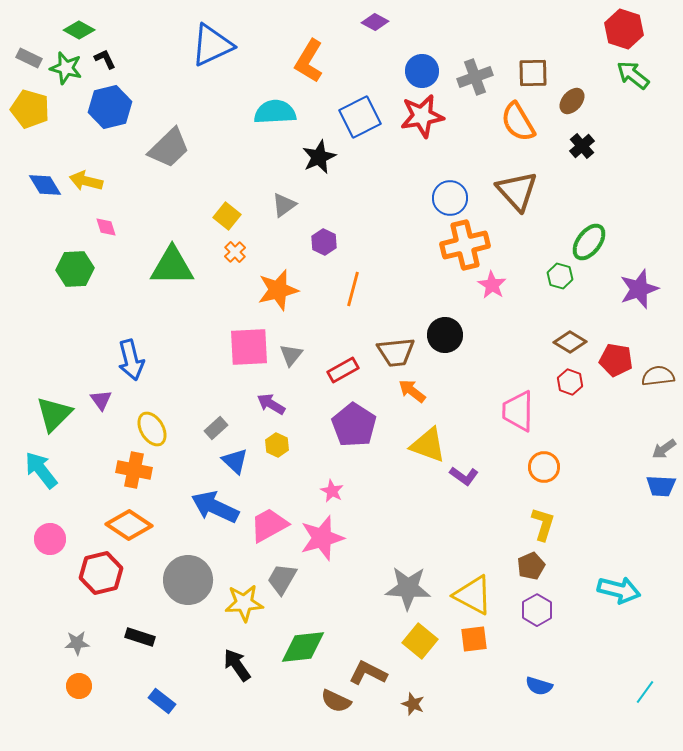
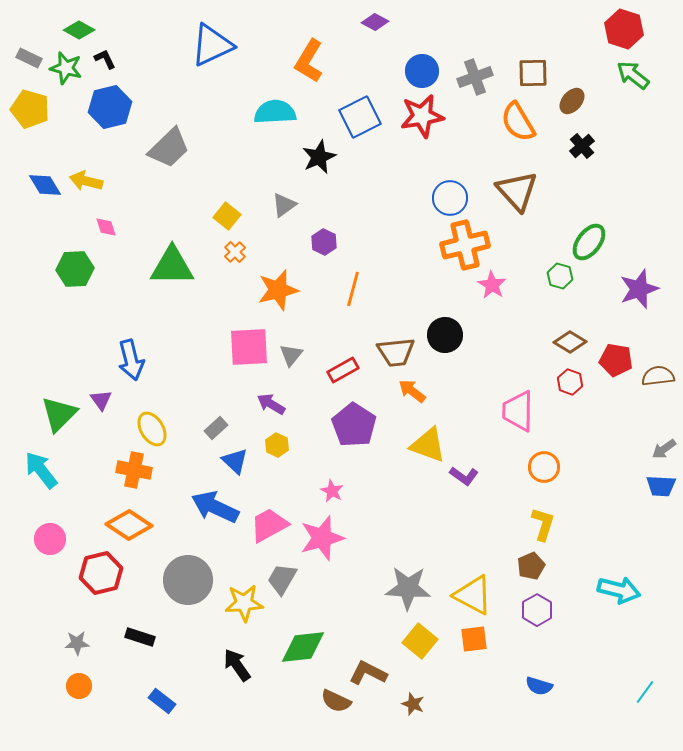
green triangle at (54, 414): moved 5 px right
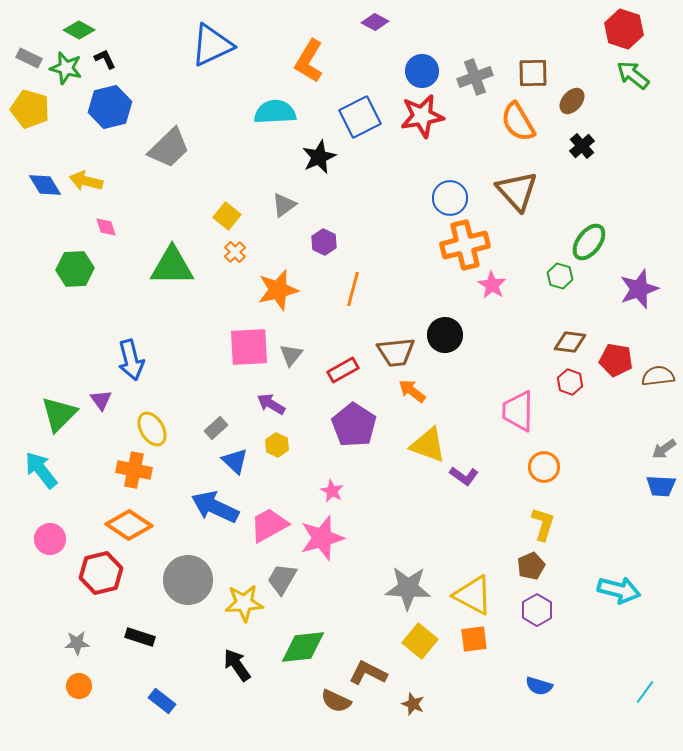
brown diamond at (570, 342): rotated 24 degrees counterclockwise
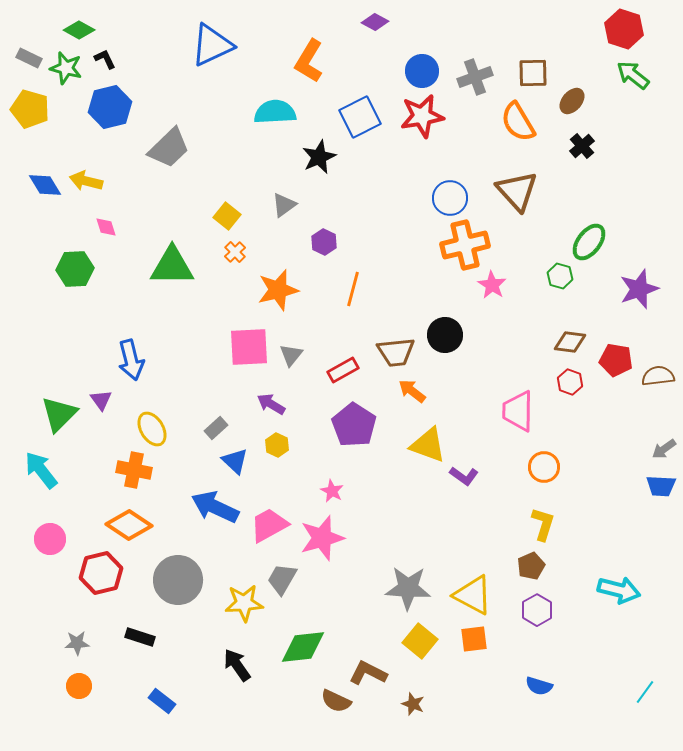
gray circle at (188, 580): moved 10 px left
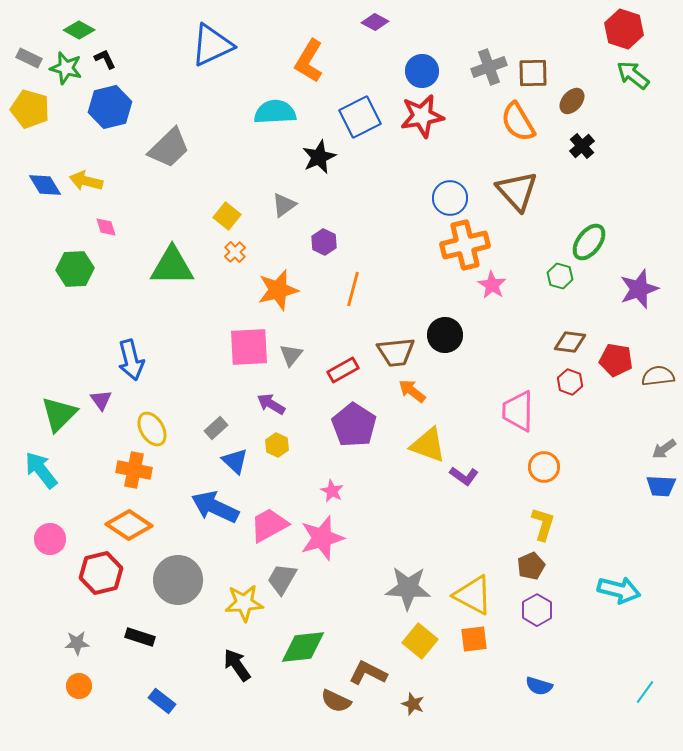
gray cross at (475, 77): moved 14 px right, 10 px up
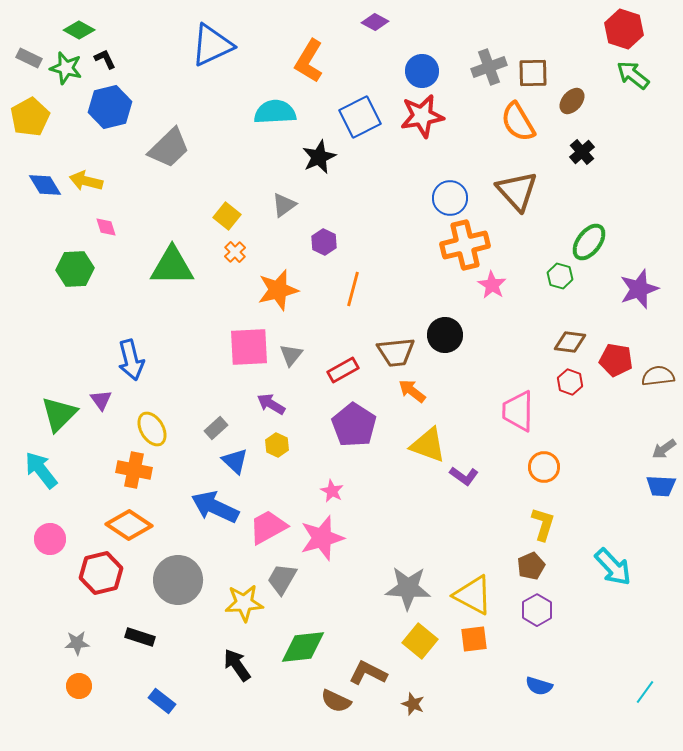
yellow pentagon at (30, 109): moved 8 px down; rotated 27 degrees clockwise
black cross at (582, 146): moved 6 px down
pink trapezoid at (269, 525): moved 1 px left, 2 px down
cyan arrow at (619, 590): moved 6 px left, 23 px up; rotated 33 degrees clockwise
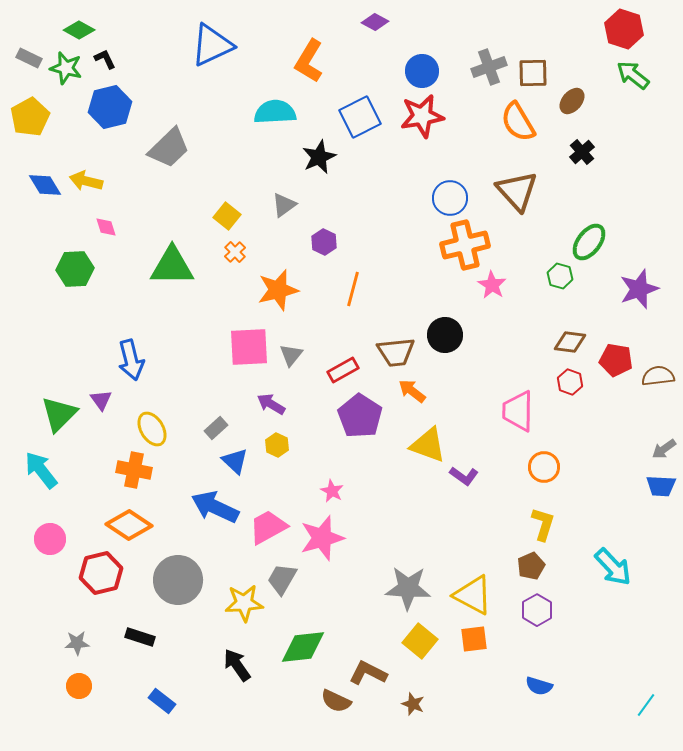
purple pentagon at (354, 425): moved 6 px right, 9 px up
cyan line at (645, 692): moved 1 px right, 13 px down
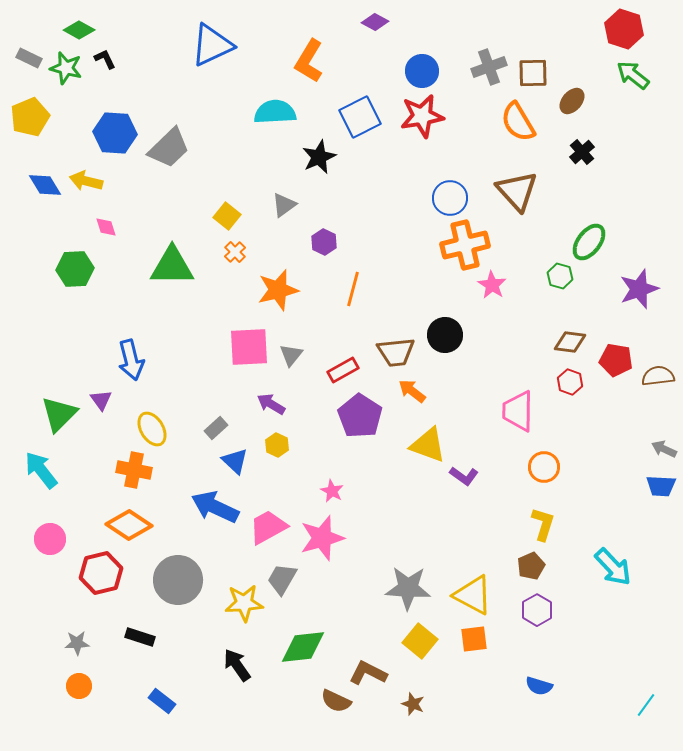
blue hexagon at (110, 107): moved 5 px right, 26 px down; rotated 18 degrees clockwise
yellow pentagon at (30, 117): rotated 6 degrees clockwise
gray arrow at (664, 449): rotated 60 degrees clockwise
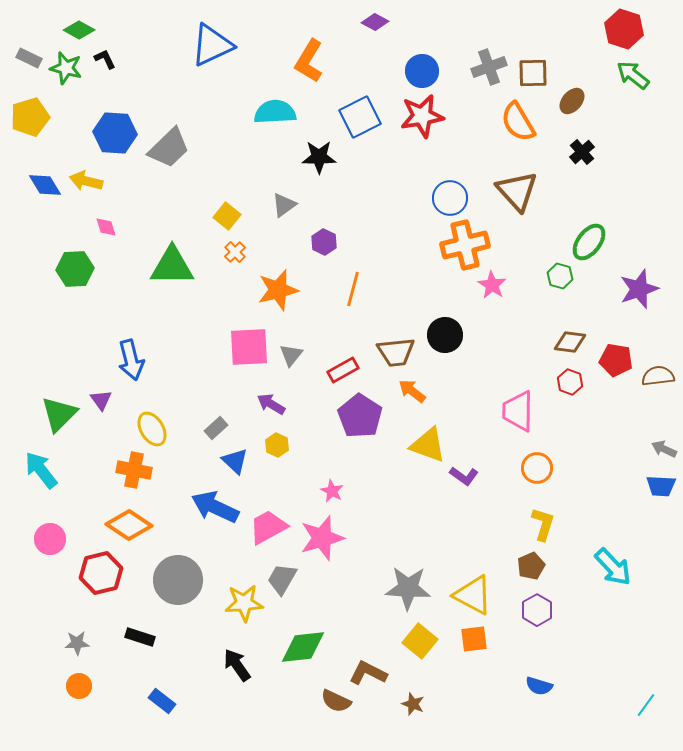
yellow pentagon at (30, 117): rotated 6 degrees clockwise
black star at (319, 157): rotated 24 degrees clockwise
orange circle at (544, 467): moved 7 px left, 1 px down
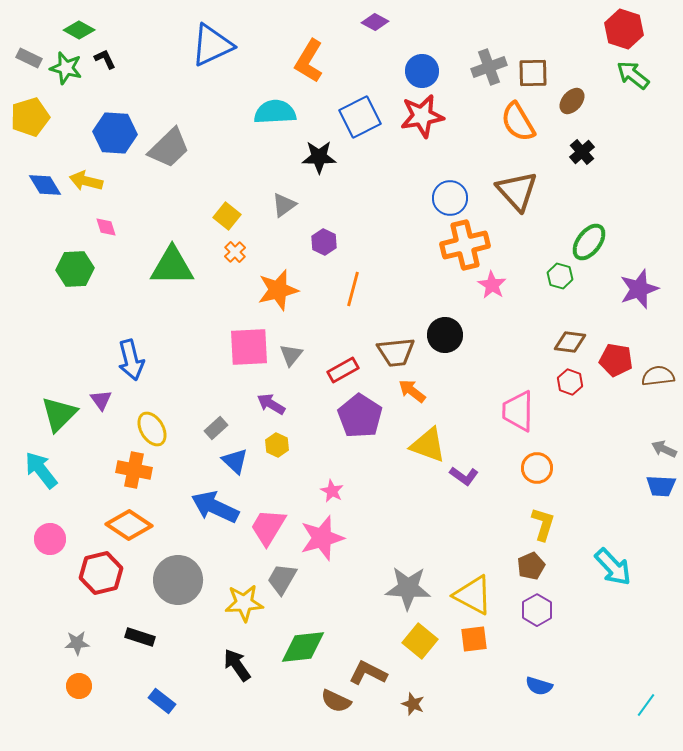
pink trapezoid at (268, 527): rotated 30 degrees counterclockwise
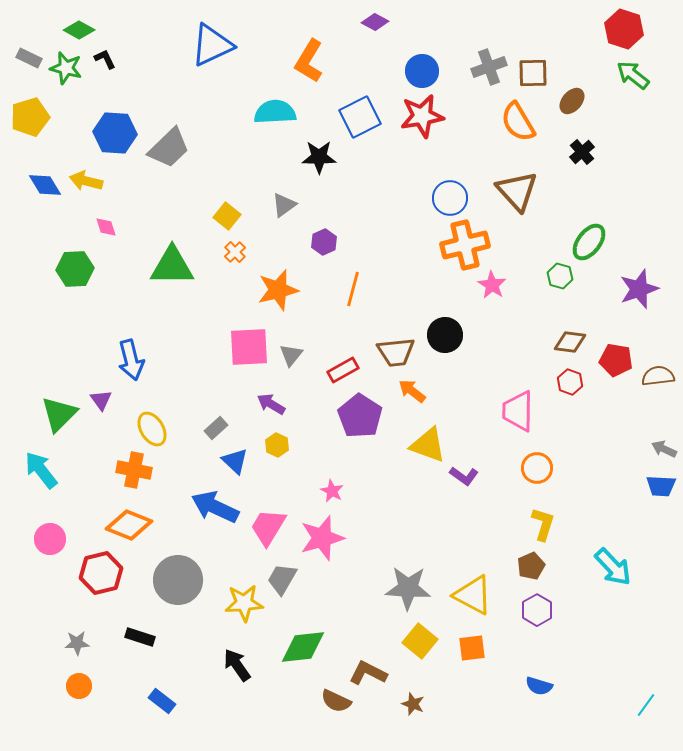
purple hexagon at (324, 242): rotated 10 degrees clockwise
orange diamond at (129, 525): rotated 12 degrees counterclockwise
orange square at (474, 639): moved 2 px left, 9 px down
